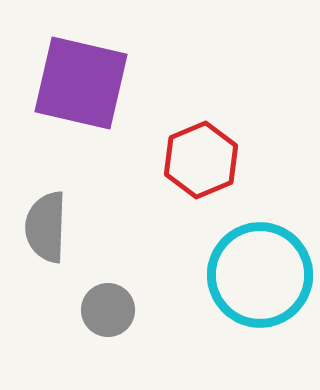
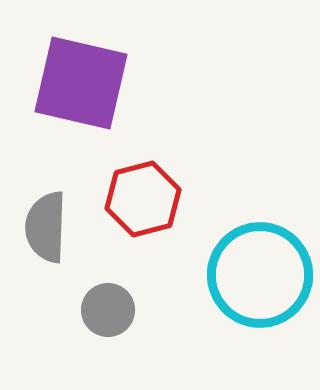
red hexagon: moved 58 px left, 39 px down; rotated 8 degrees clockwise
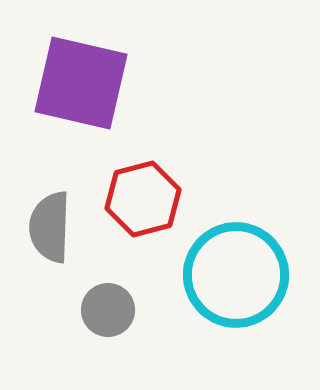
gray semicircle: moved 4 px right
cyan circle: moved 24 px left
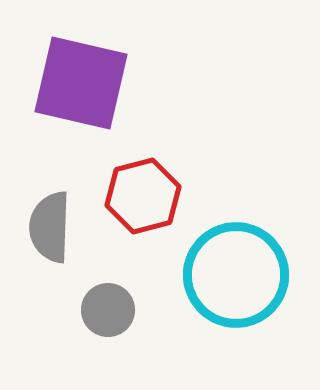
red hexagon: moved 3 px up
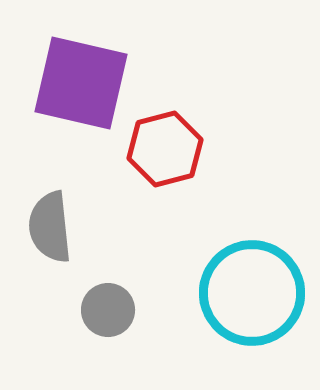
red hexagon: moved 22 px right, 47 px up
gray semicircle: rotated 8 degrees counterclockwise
cyan circle: moved 16 px right, 18 px down
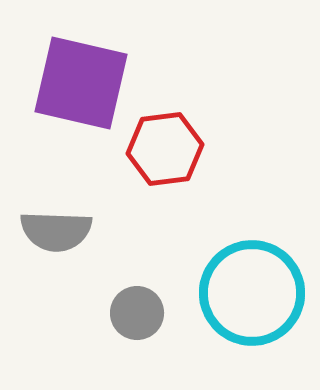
red hexagon: rotated 8 degrees clockwise
gray semicircle: moved 6 px right, 4 px down; rotated 82 degrees counterclockwise
gray circle: moved 29 px right, 3 px down
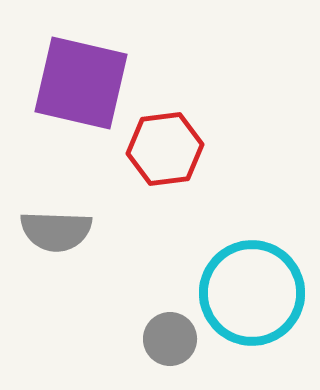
gray circle: moved 33 px right, 26 px down
